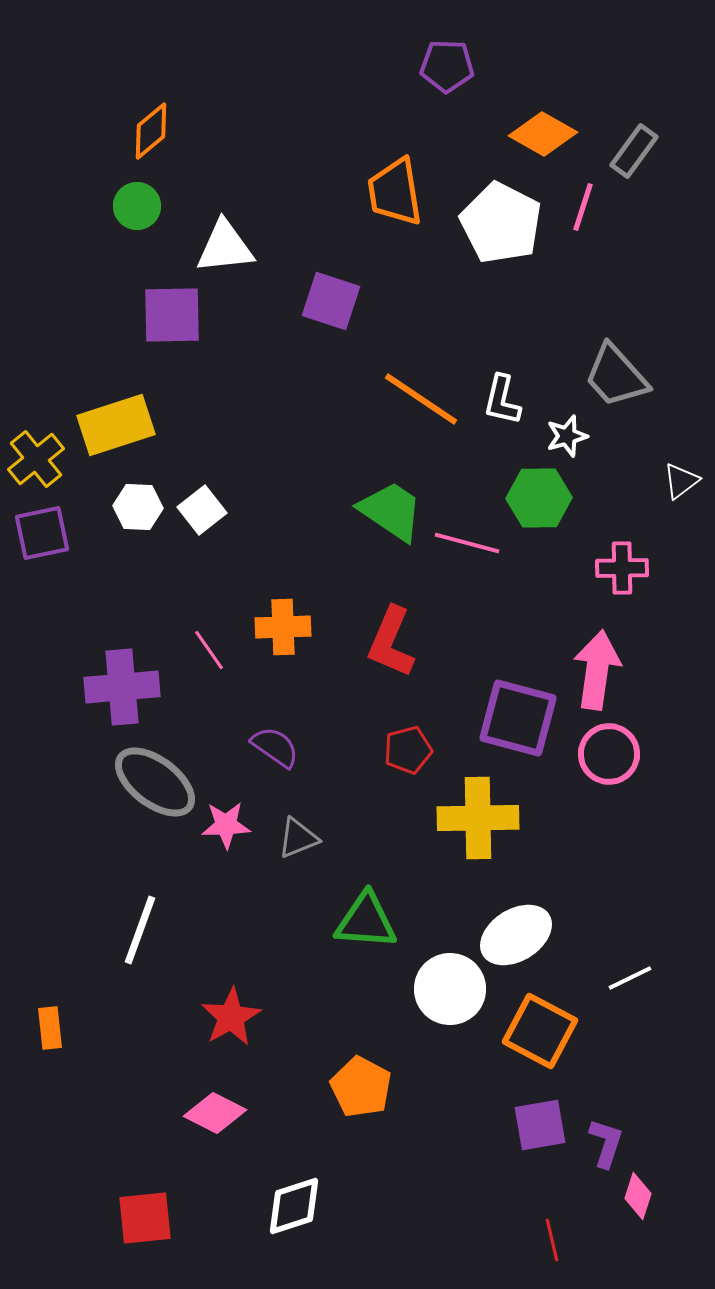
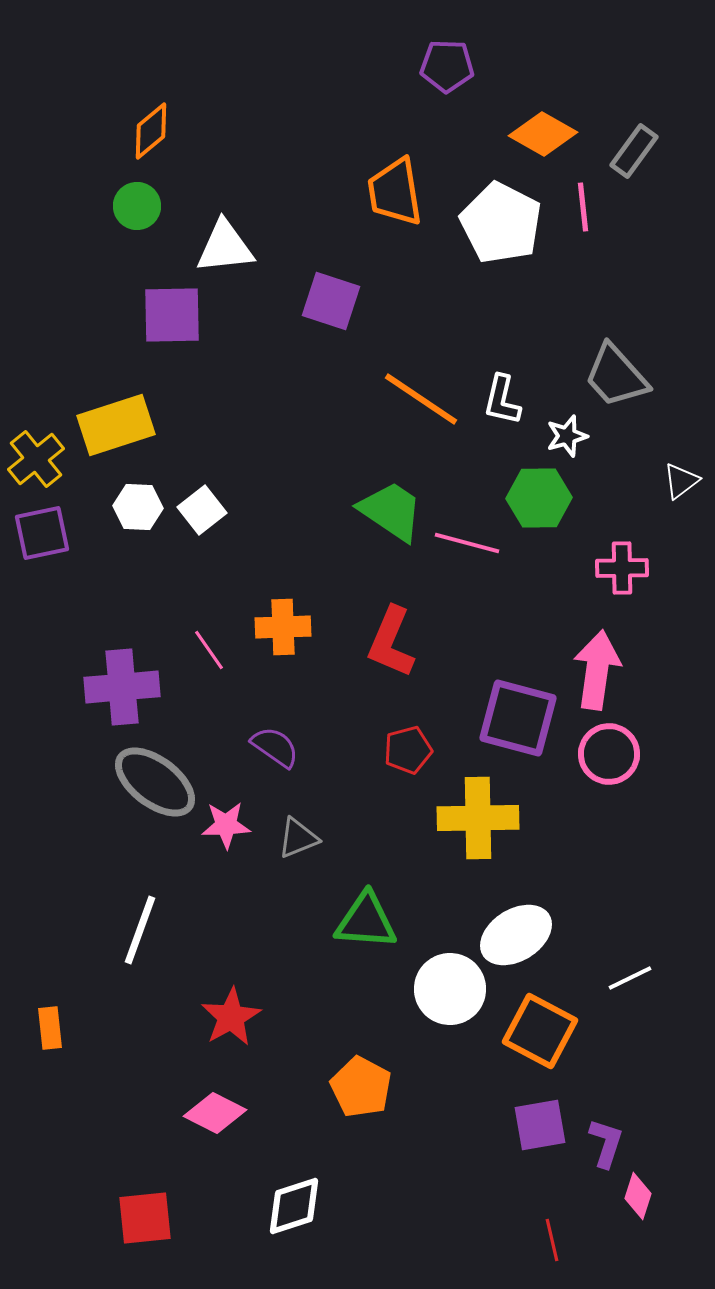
pink line at (583, 207): rotated 24 degrees counterclockwise
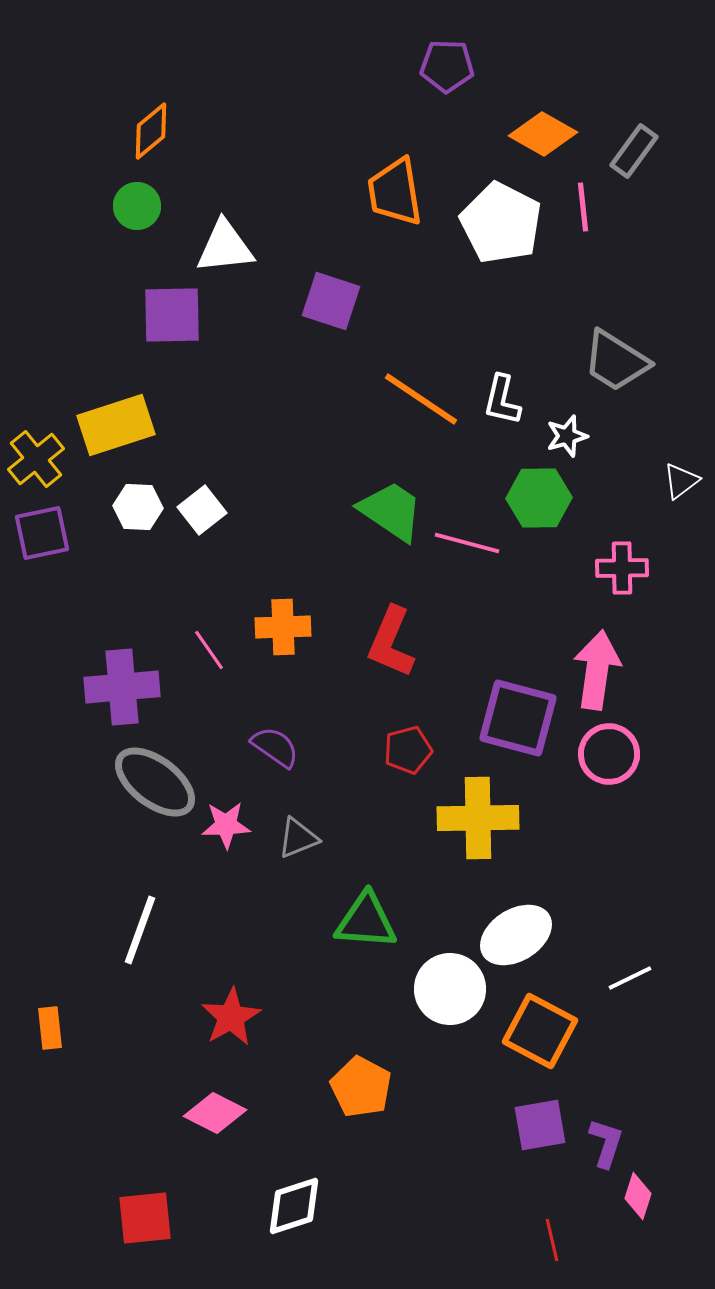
gray trapezoid at (616, 376): moved 15 px up; rotated 16 degrees counterclockwise
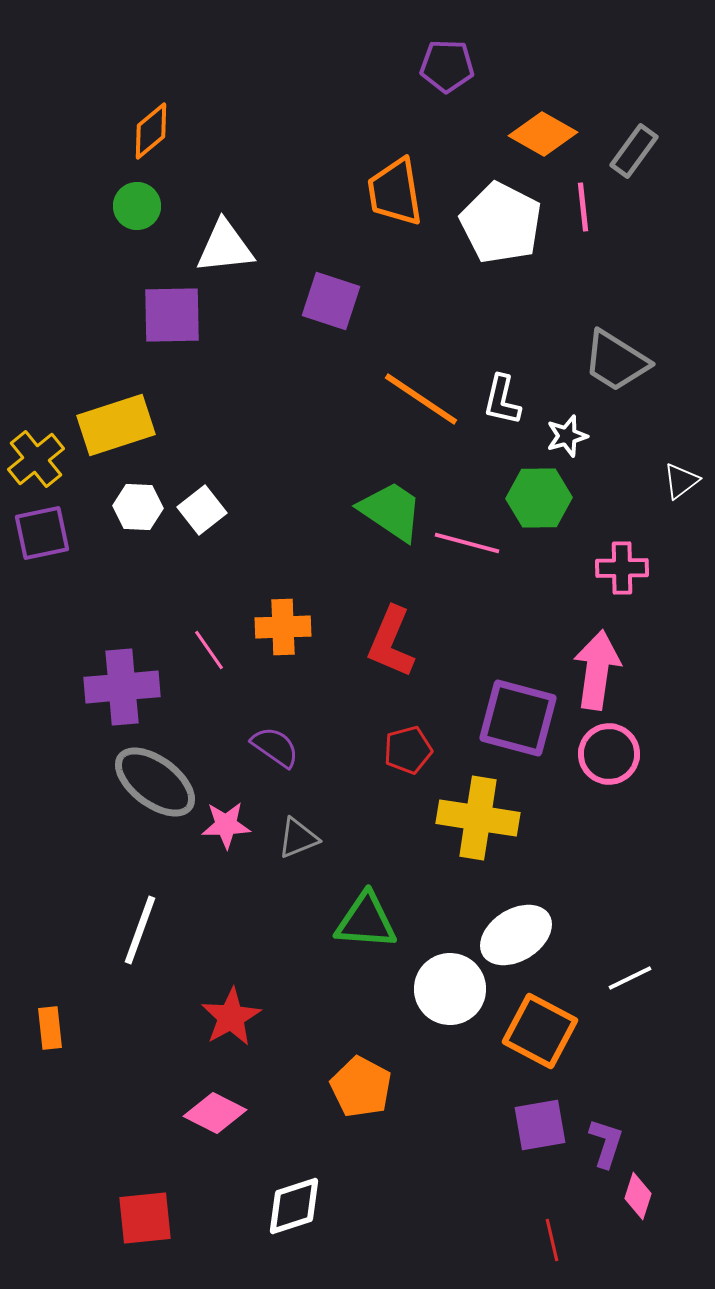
yellow cross at (478, 818): rotated 10 degrees clockwise
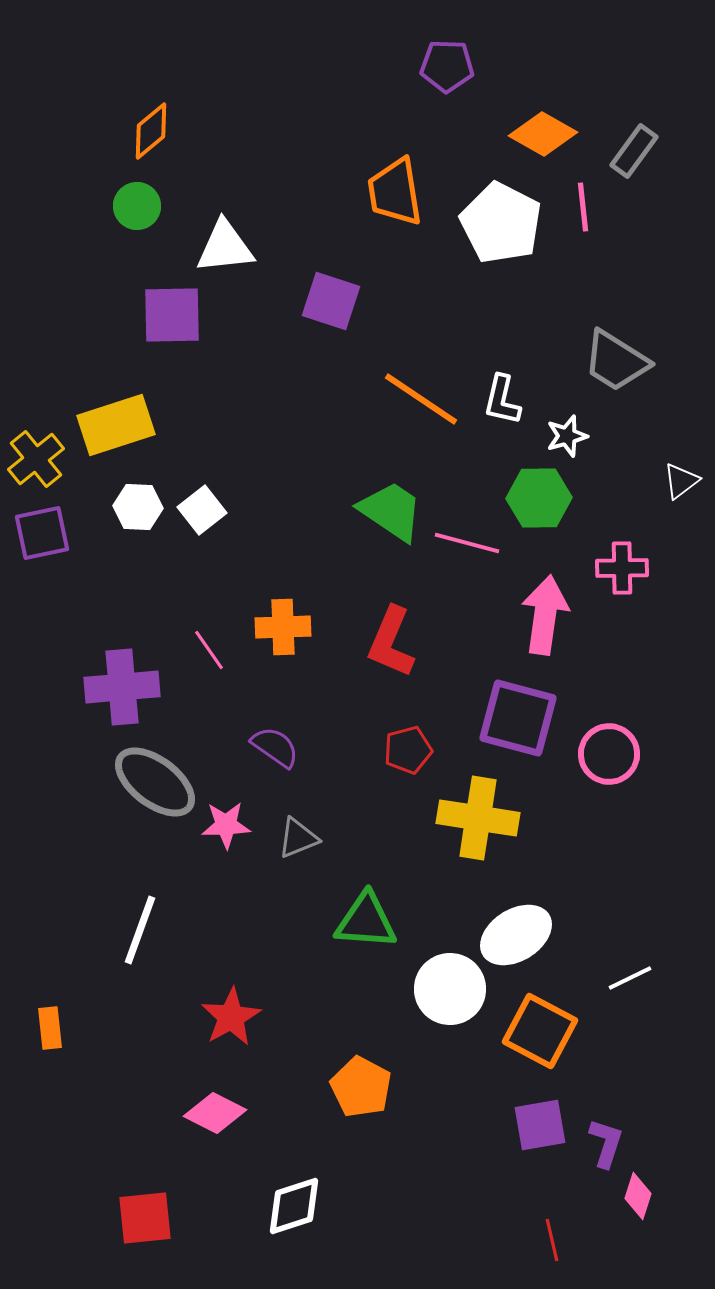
pink arrow at (597, 670): moved 52 px left, 55 px up
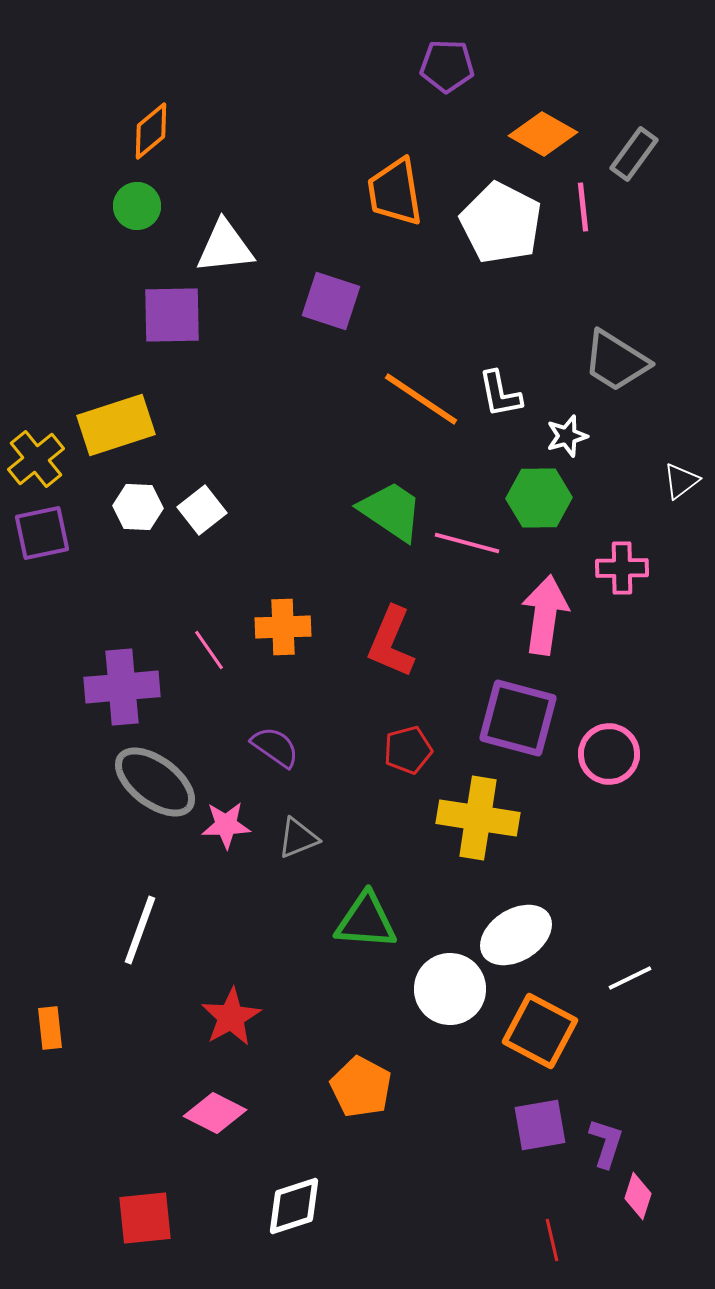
gray rectangle at (634, 151): moved 3 px down
white L-shape at (502, 400): moved 2 px left, 6 px up; rotated 24 degrees counterclockwise
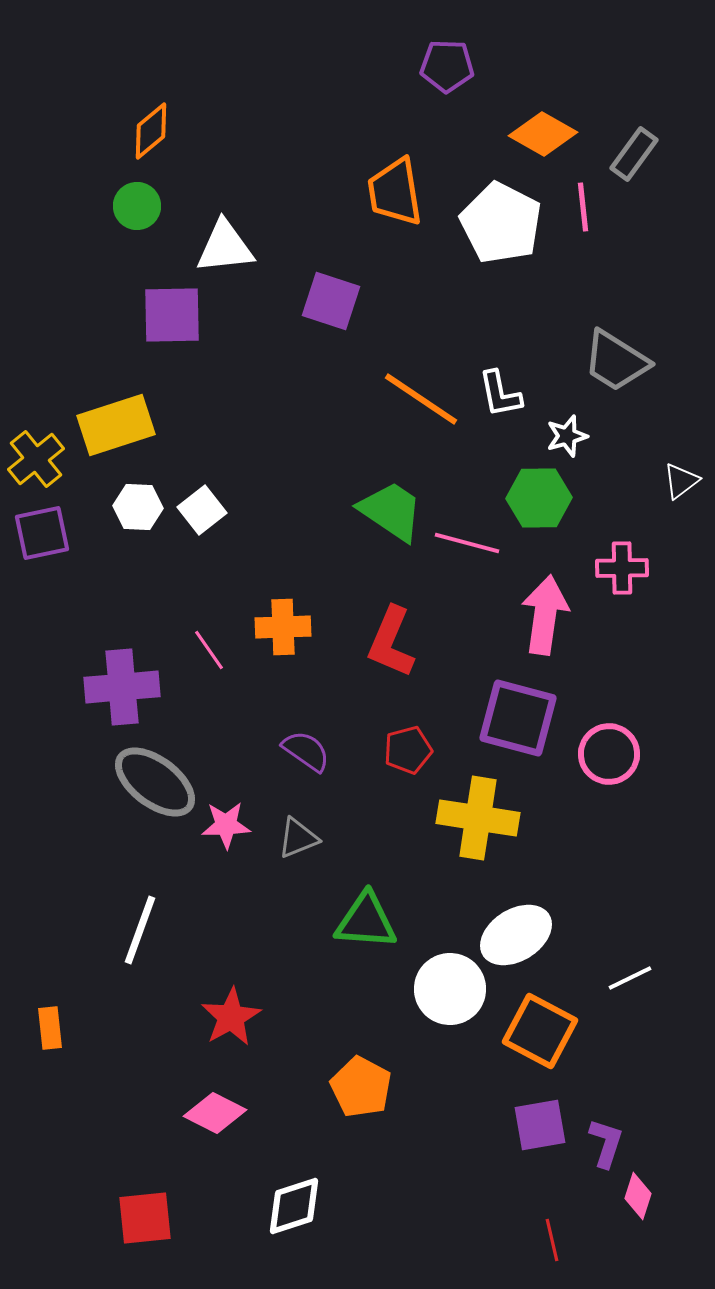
purple semicircle at (275, 747): moved 31 px right, 4 px down
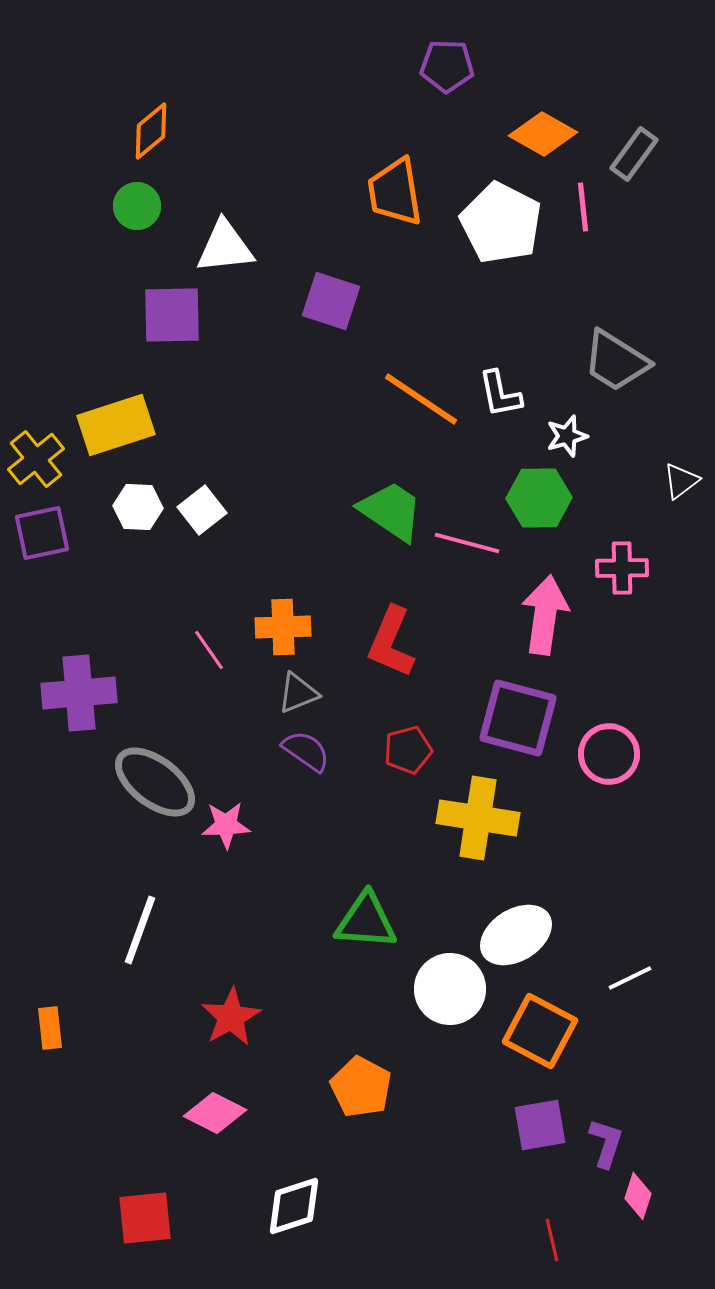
purple cross at (122, 687): moved 43 px left, 6 px down
gray triangle at (298, 838): moved 145 px up
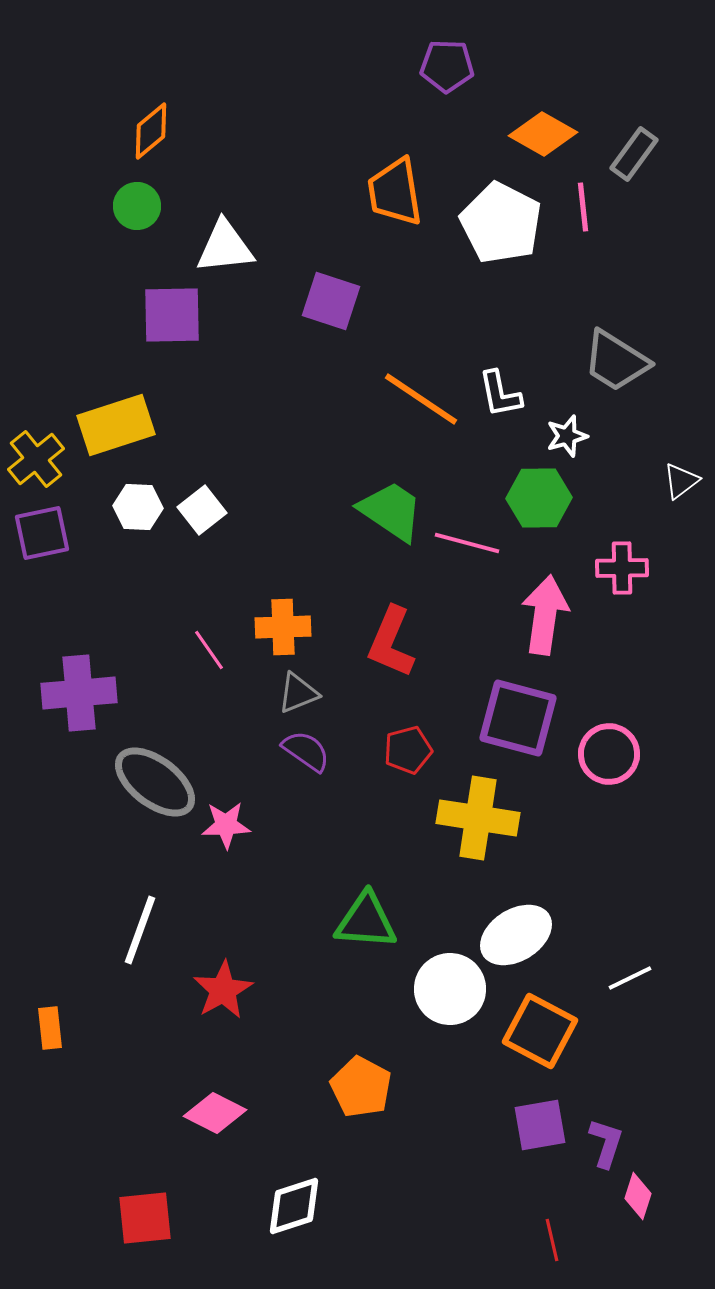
red star at (231, 1017): moved 8 px left, 27 px up
